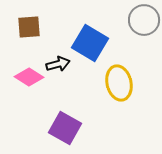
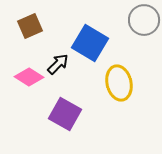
brown square: moved 1 px right, 1 px up; rotated 20 degrees counterclockwise
black arrow: rotated 30 degrees counterclockwise
purple square: moved 14 px up
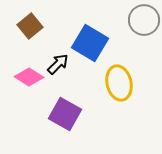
brown square: rotated 15 degrees counterclockwise
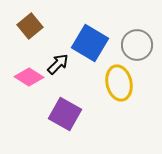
gray circle: moved 7 px left, 25 px down
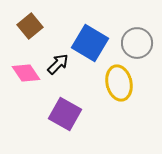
gray circle: moved 2 px up
pink diamond: moved 3 px left, 4 px up; rotated 24 degrees clockwise
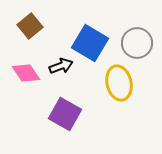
black arrow: moved 3 px right, 2 px down; rotated 25 degrees clockwise
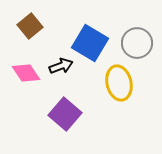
purple square: rotated 12 degrees clockwise
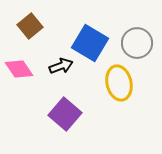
pink diamond: moved 7 px left, 4 px up
